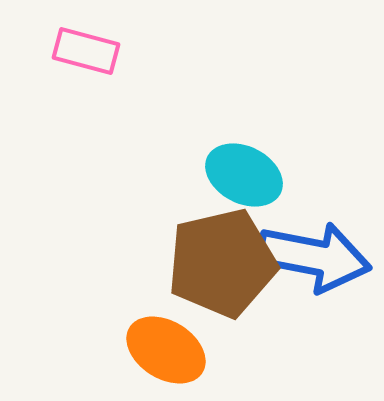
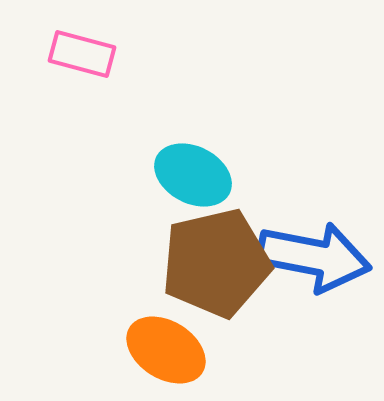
pink rectangle: moved 4 px left, 3 px down
cyan ellipse: moved 51 px left
brown pentagon: moved 6 px left
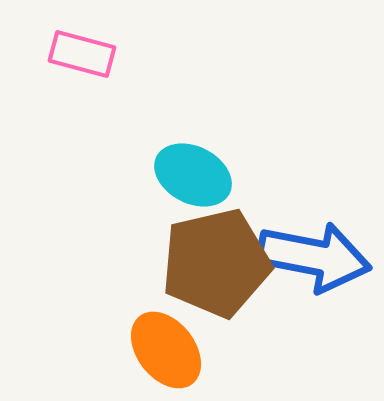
orange ellipse: rotated 20 degrees clockwise
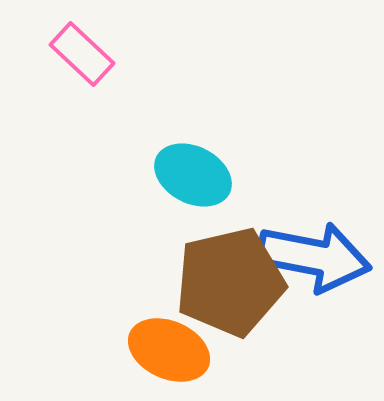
pink rectangle: rotated 28 degrees clockwise
brown pentagon: moved 14 px right, 19 px down
orange ellipse: moved 3 px right; rotated 28 degrees counterclockwise
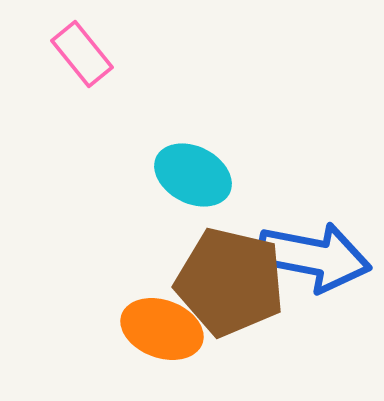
pink rectangle: rotated 8 degrees clockwise
brown pentagon: rotated 26 degrees clockwise
orange ellipse: moved 7 px left, 21 px up; rotated 4 degrees counterclockwise
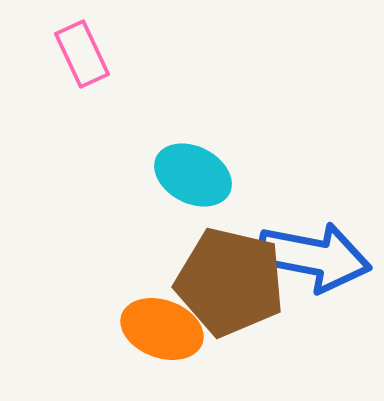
pink rectangle: rotated 14 degrees clockwise
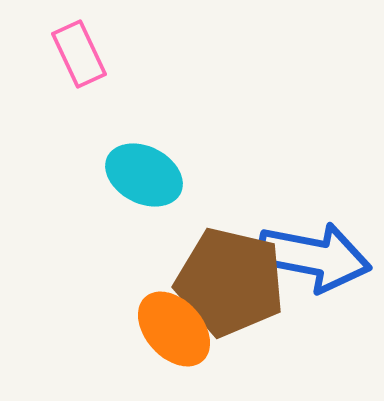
pink rectangle: moved 3 px left
cyan ellipse: moved 49 px left
orange ellipse: moved 12 px right; rotated 28 degrees clockwise
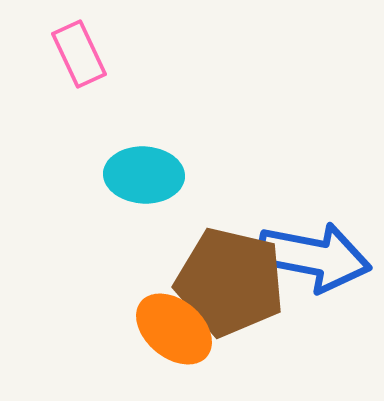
cyan ellipse: rotated 24 degrees counterclockwise
orange ellipse: rotated 8 degrees counterclockwise
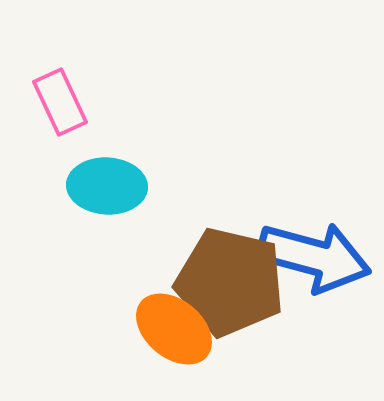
pink rectangle: moved 19 px left, 48 px down
cyan ellipse: moved 37 px left, 11 px down
blue arrow: rotated 4 degrees clockwise
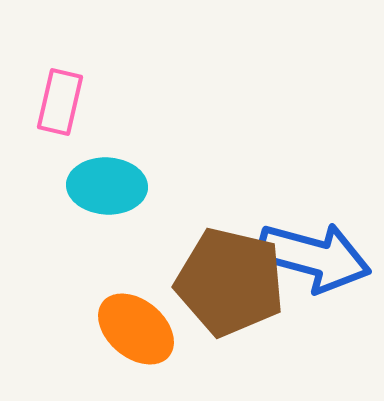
pink rectangle: rotated 38 degrees clockwise
orange ellipse: moved 38 px left
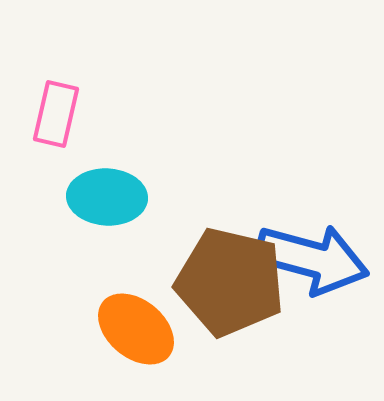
pink rectangle: moved 4 px left, 12 px down
cyan ellipse: moved 11 px down
blue arrow: moved 2 px left, 2 px down
